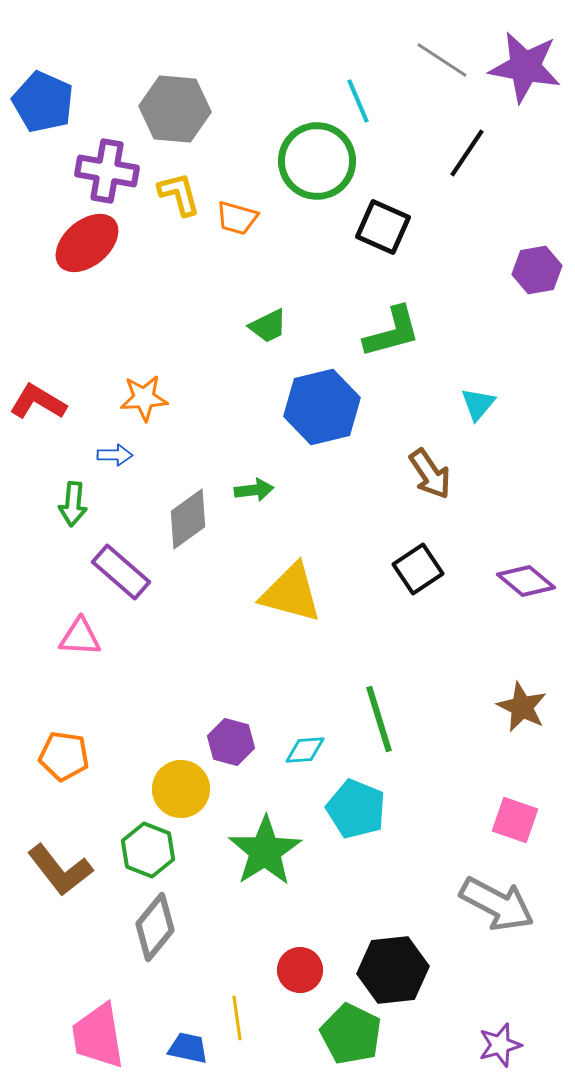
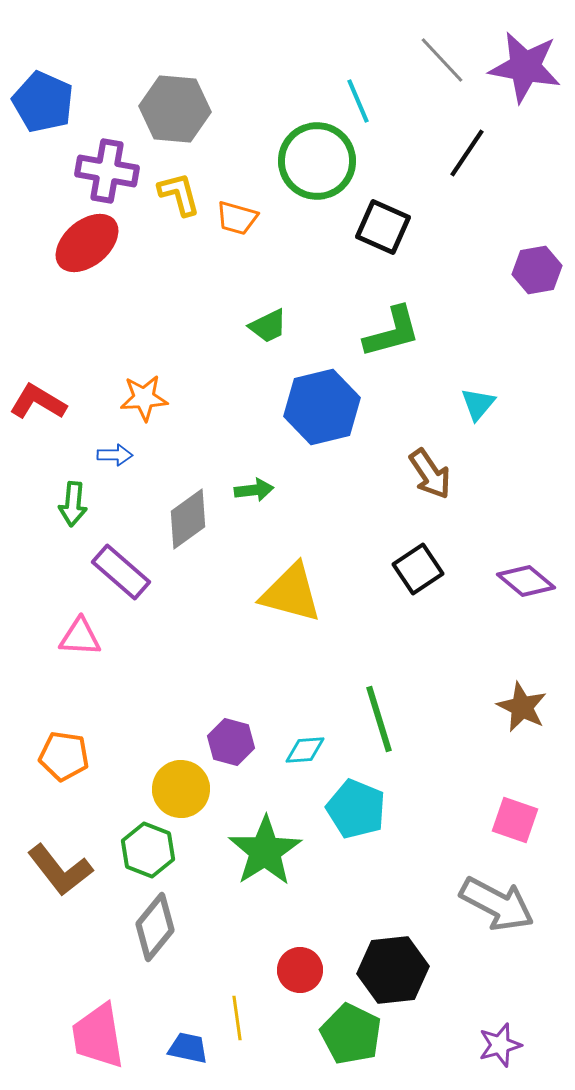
gray line at (442, 60): rotated 14 degrees clockwise
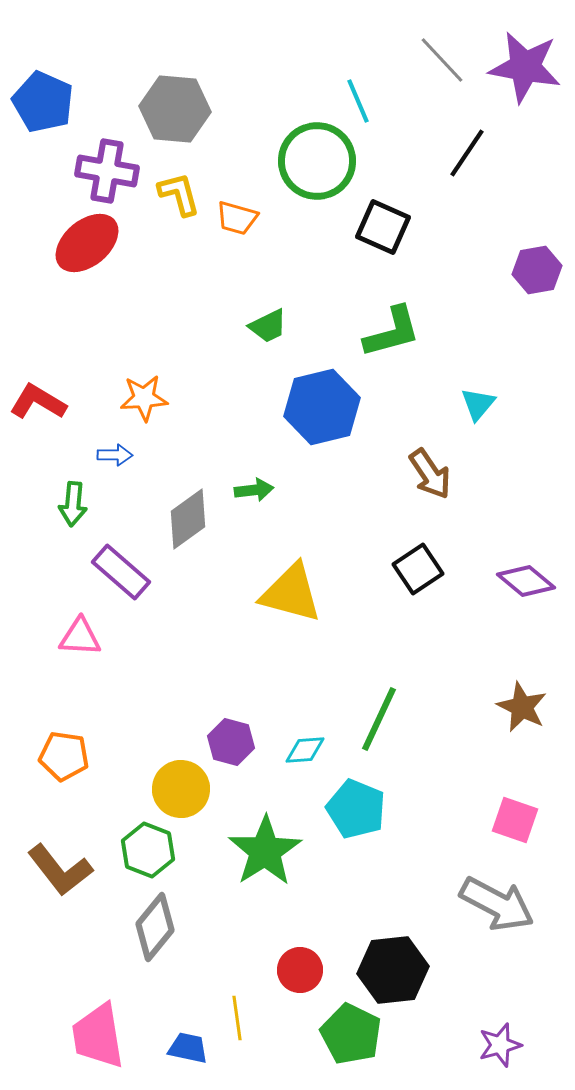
green line at (379, 719): rotated 42 degrees clockwise
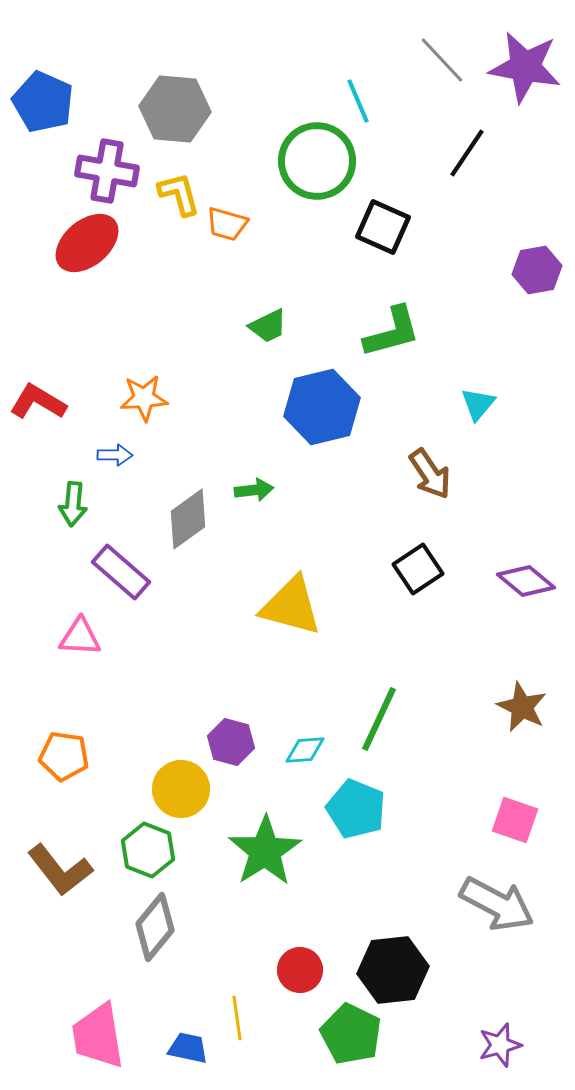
orange trapezoid at (237, 218): moved 10 px left, 6 px down
yellow triangle at (291, 593): moved 13 px down
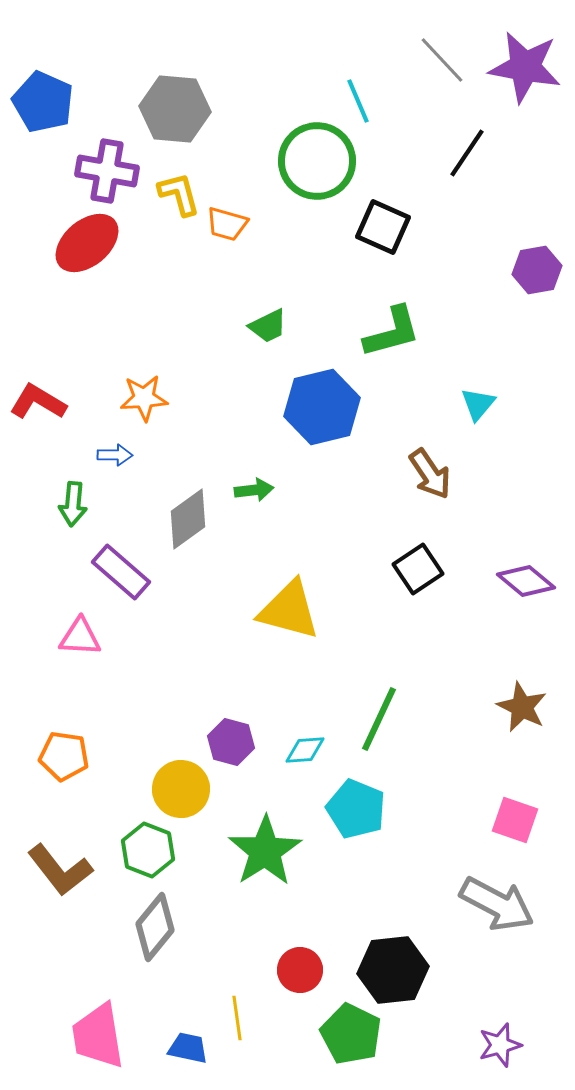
yellow triangle at (291, 606): moved 2 px left, 4 px down
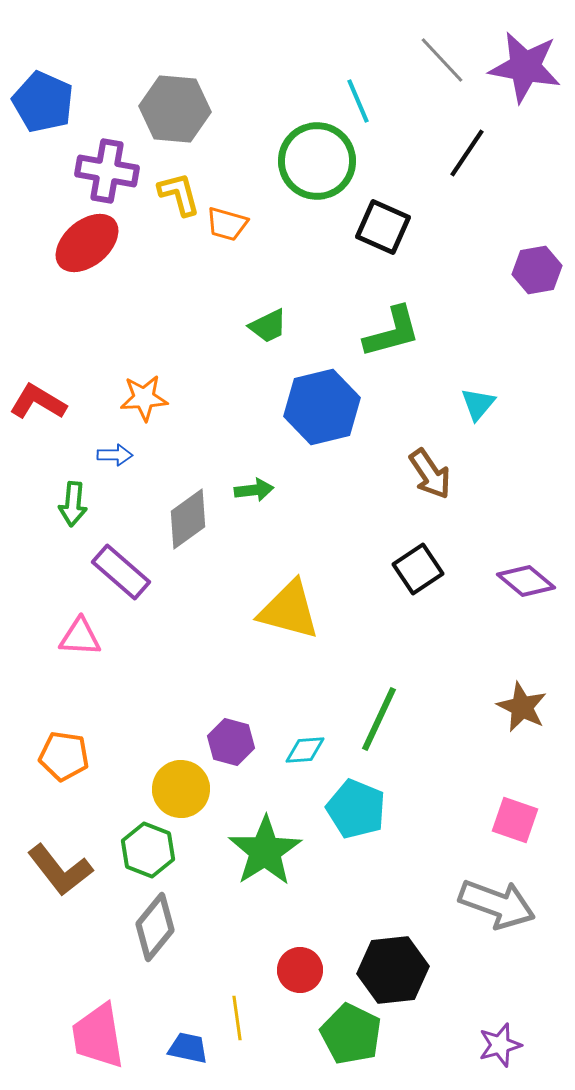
gray arrow at (497, 904): rotated 8 degrees counterclockwise
